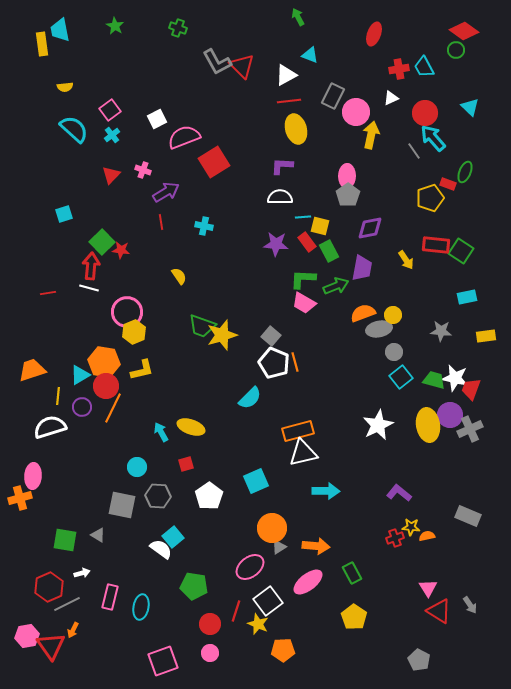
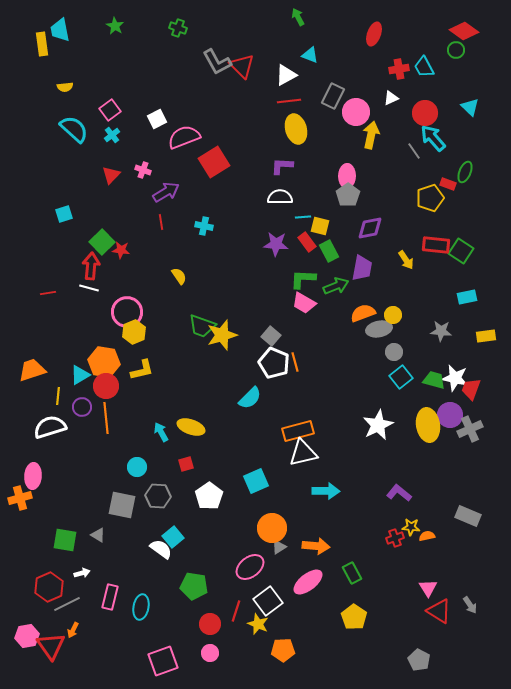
orange line at (113, 408): moved 7 px left, 10 px down; rotated 32 degrees counterclockwise
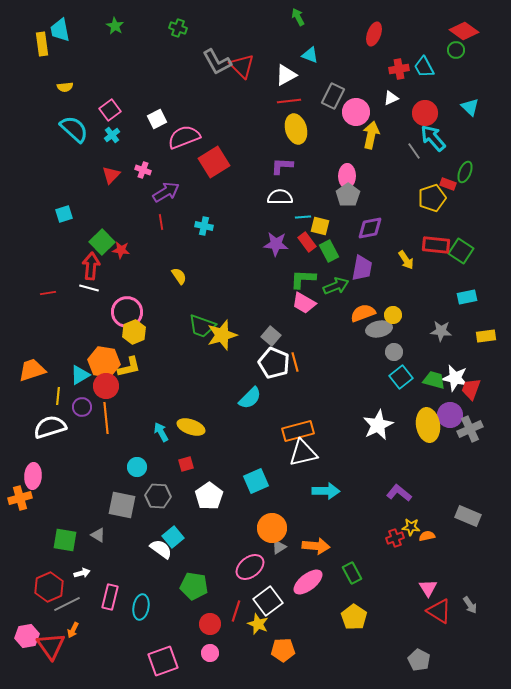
yellow pentagon at (430, 198): moved 2 px right
yellow L-shape at (142, 370): moved 13 px left, 3 px up
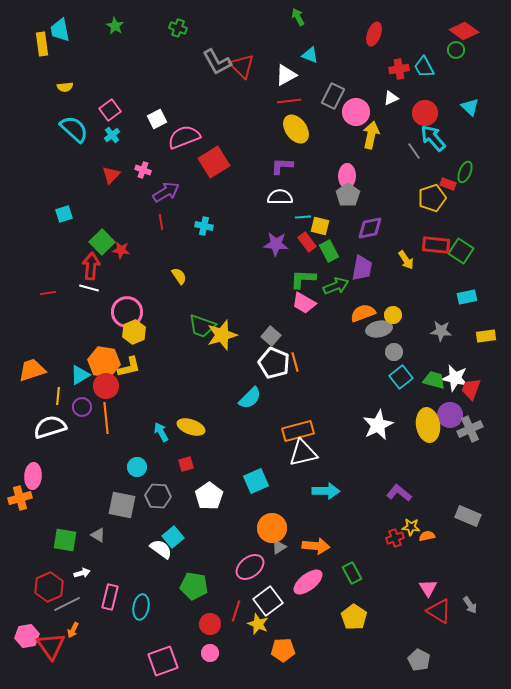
yellow ellipse at (296, 129): rotated 20 degrees counterclockwise
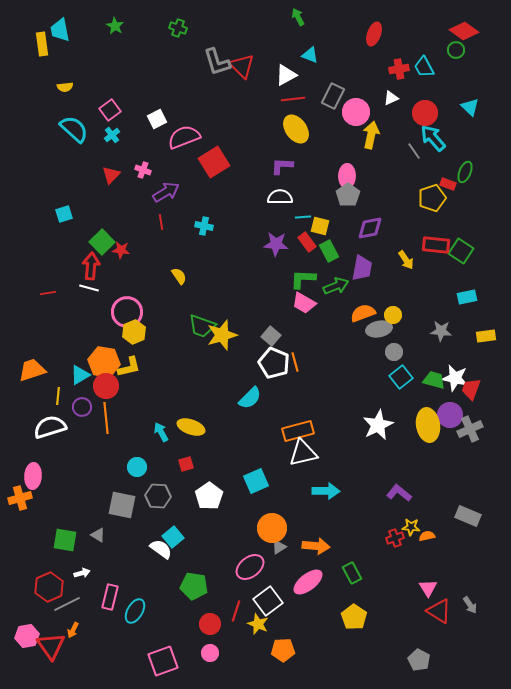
gray L-shape at (217, 62): rotated 12 degrees clockwise
red line at (289, 101): moved 4 px right, 2 px up
cyan ellipse at (141, 607): moved 6 px left, 4 px down; rotated 20 degrees clockwise
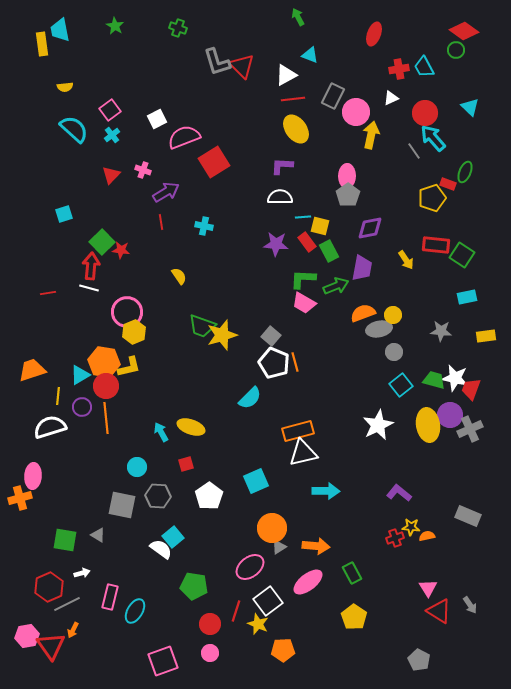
green square at (461, 251): moved 1 px right, 4 px down
cyan square at (401, 377): moved 8 px down
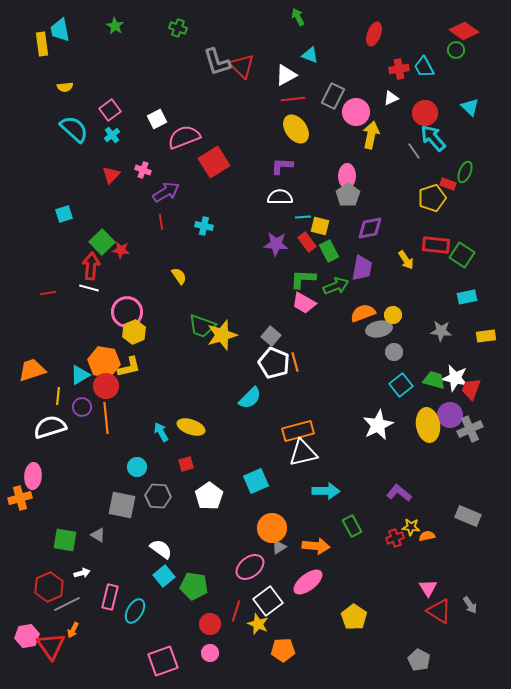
cyan square at (173, 537): moved 9 px left, 39 px down
green rectangle at (352, 573): moved 47 px up
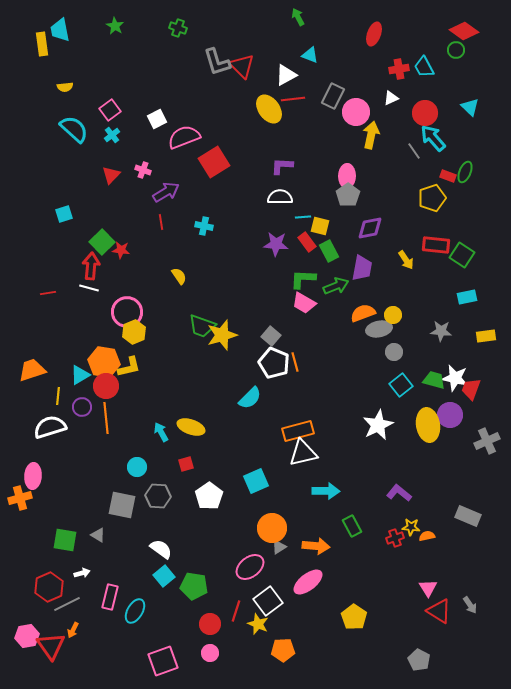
yellow ellipse at (296, 129): moved 27 px left, 20 px up
red rectangle at (448, 184): moved 8 px up
gray cross at (470, 429): moved 17 px right, 12 px down
